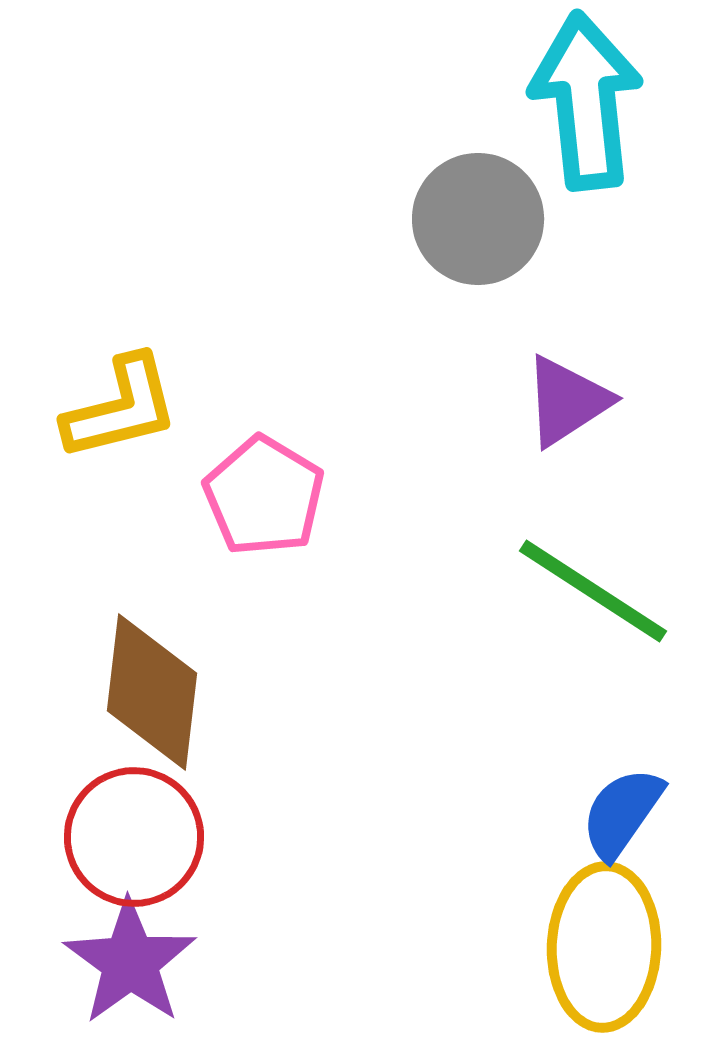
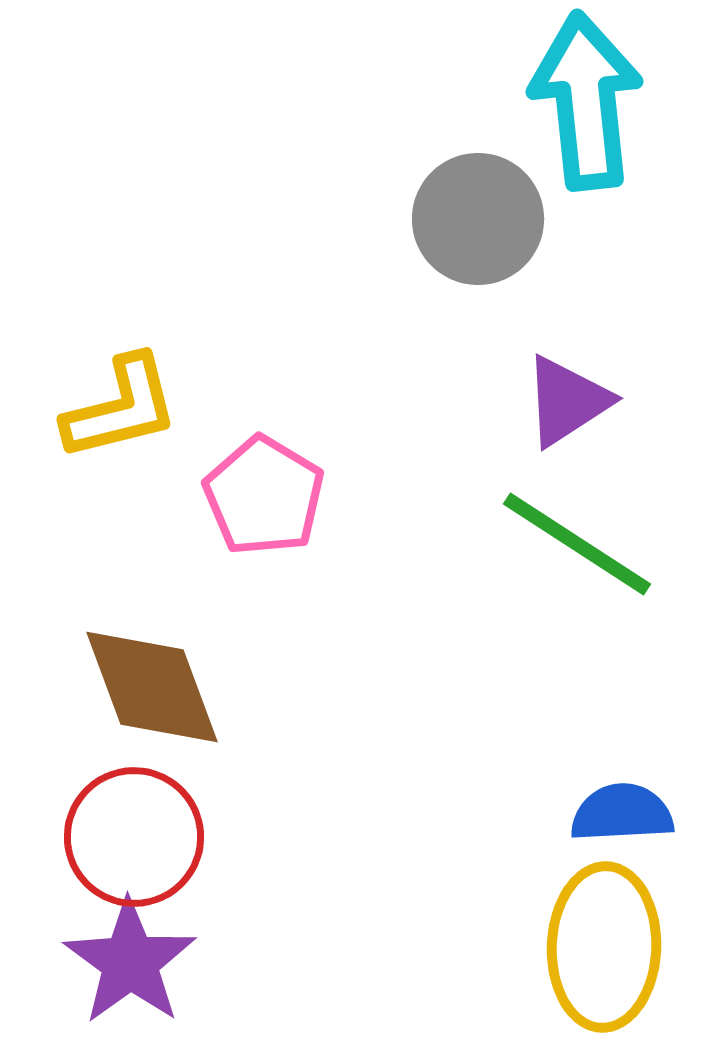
green line: moved 16 px left, 47 px up
brown diamond: moved 5 px up; rotated 27 degrees counterclockwise
blue semicircle: rotated 52 degrees clockwise
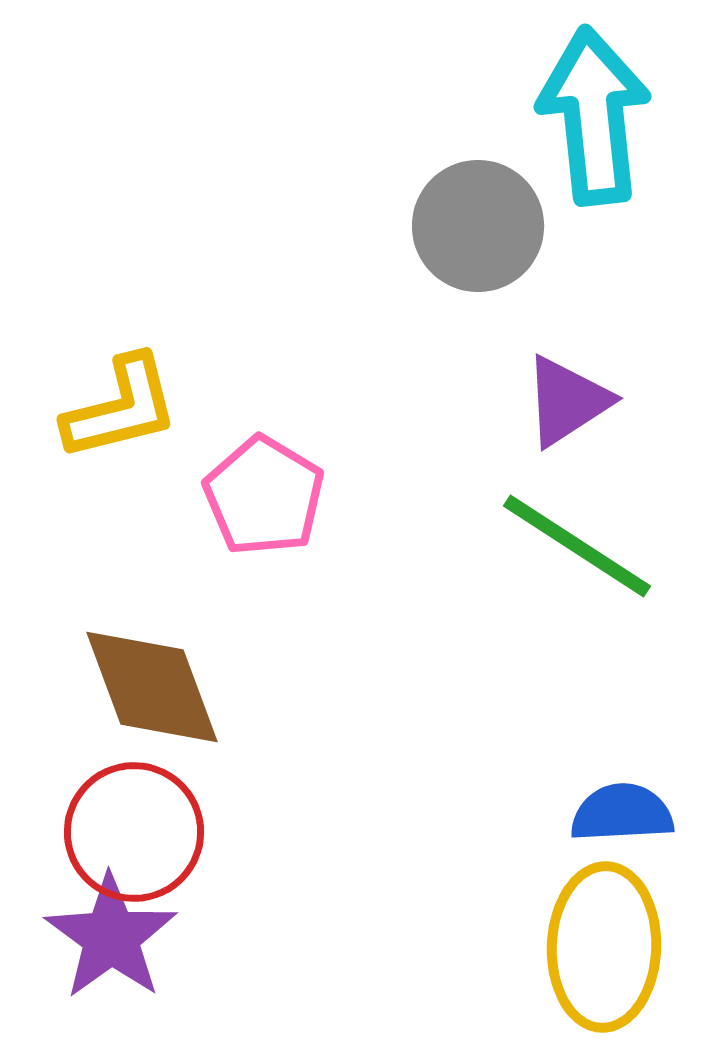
cyan arrow: moved 8 px right, 15 px down
gray circle: moved 7 px down
green line: moved 2 px down
red circle: moved 5 px up
purple star: moved 19 px left, 25 px up
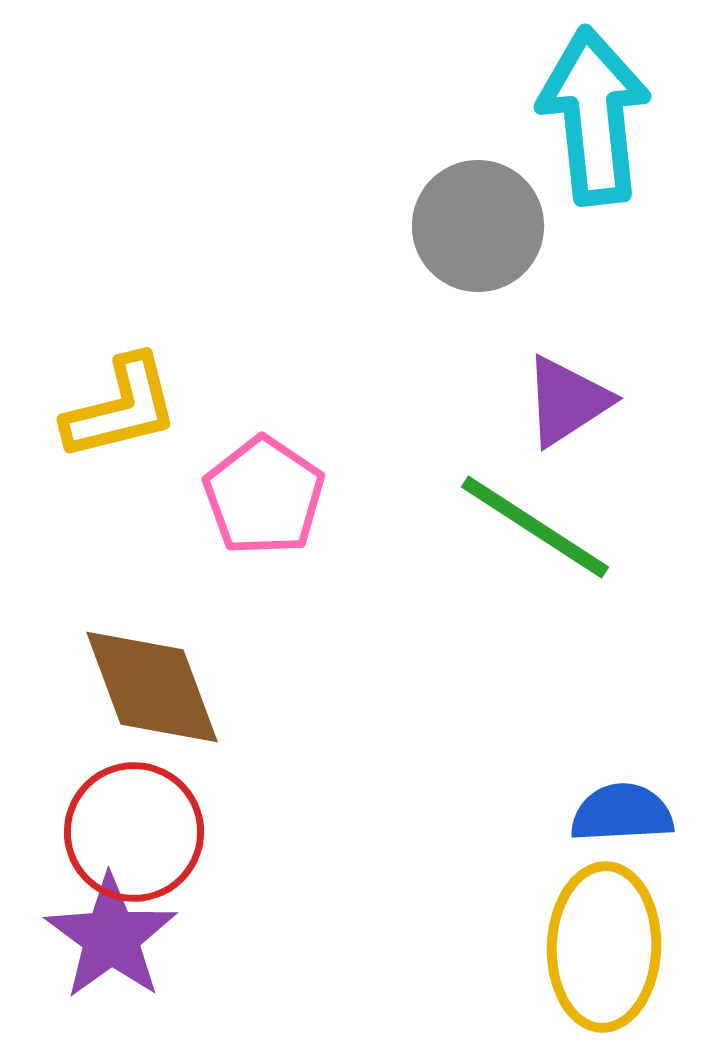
pink pentagon: rotated 3 degrees clockwise
green line: moved 42 px left, 19 px up
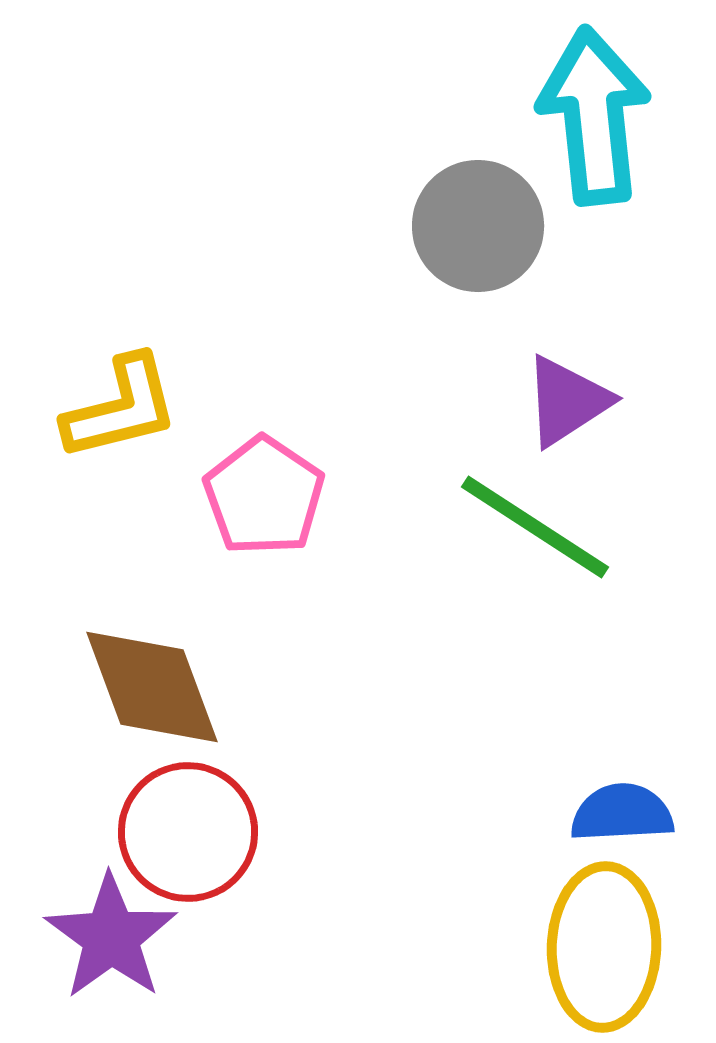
red circle: moved 54 px right
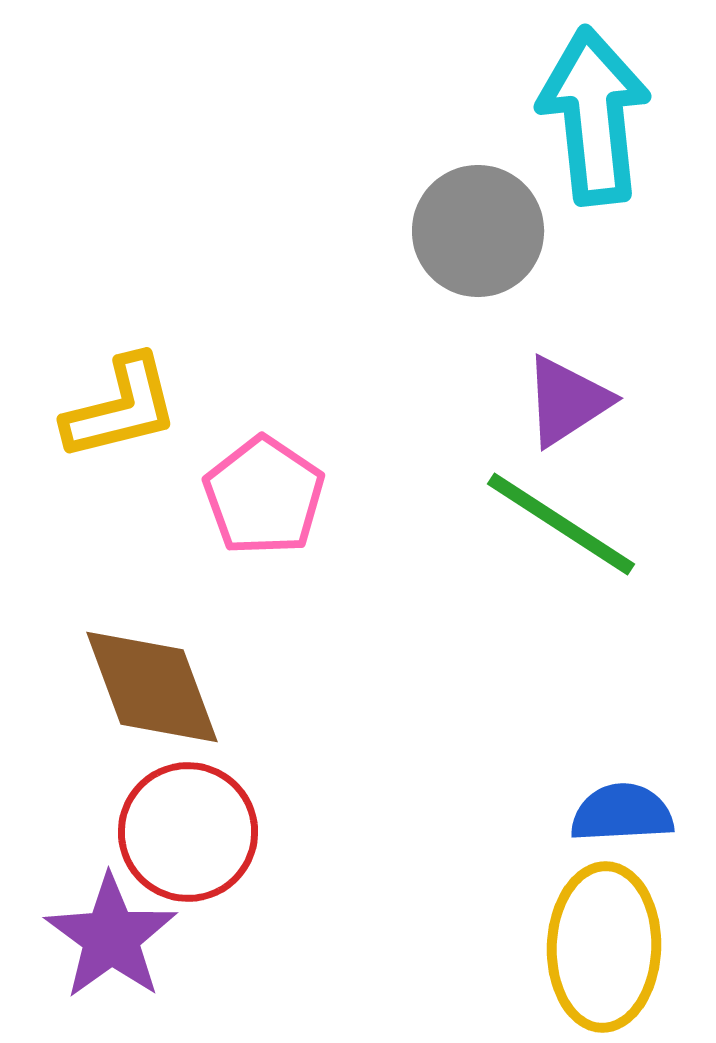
gray circle: moved 5 px down
green line: moved 26 px right, 3 px up
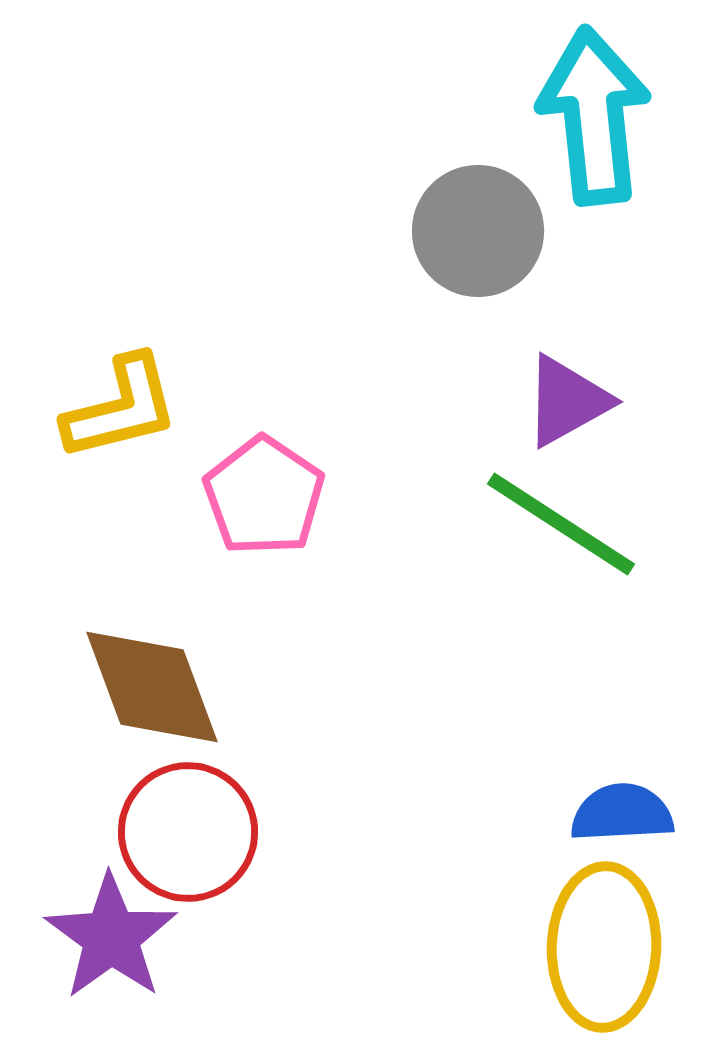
purple triangle: rotated 4 degrees clockwise
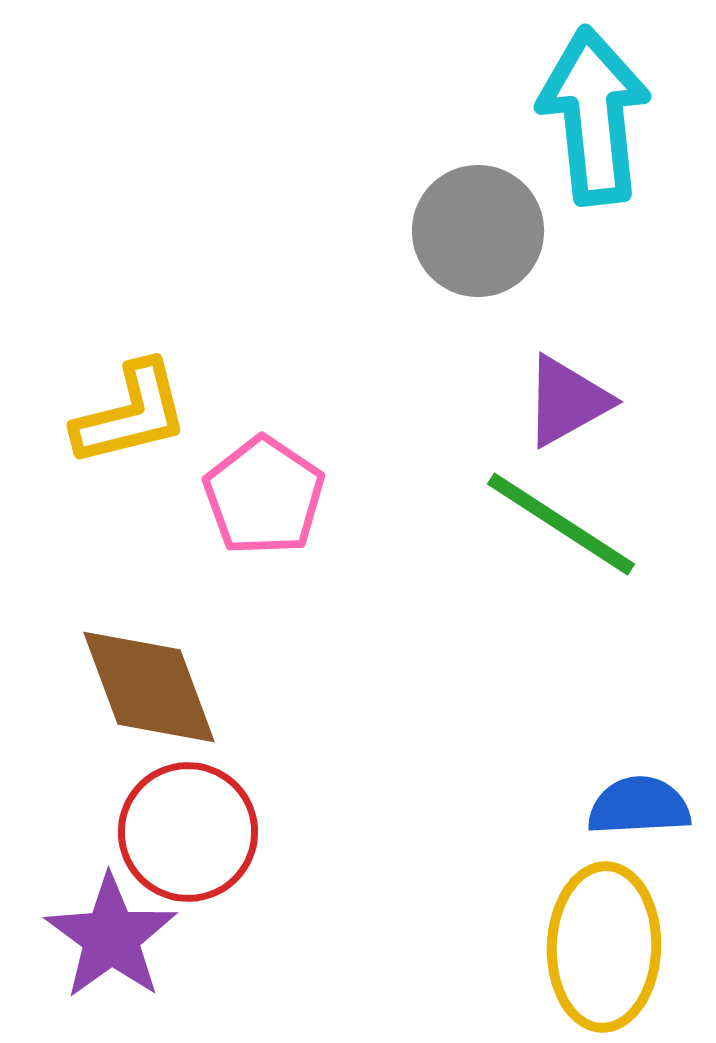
yellow L-shape: moved 10 px right, 6 px down
brown diamond: moved 3 px left
blue semicircle: moved 17 px right, 7 px up
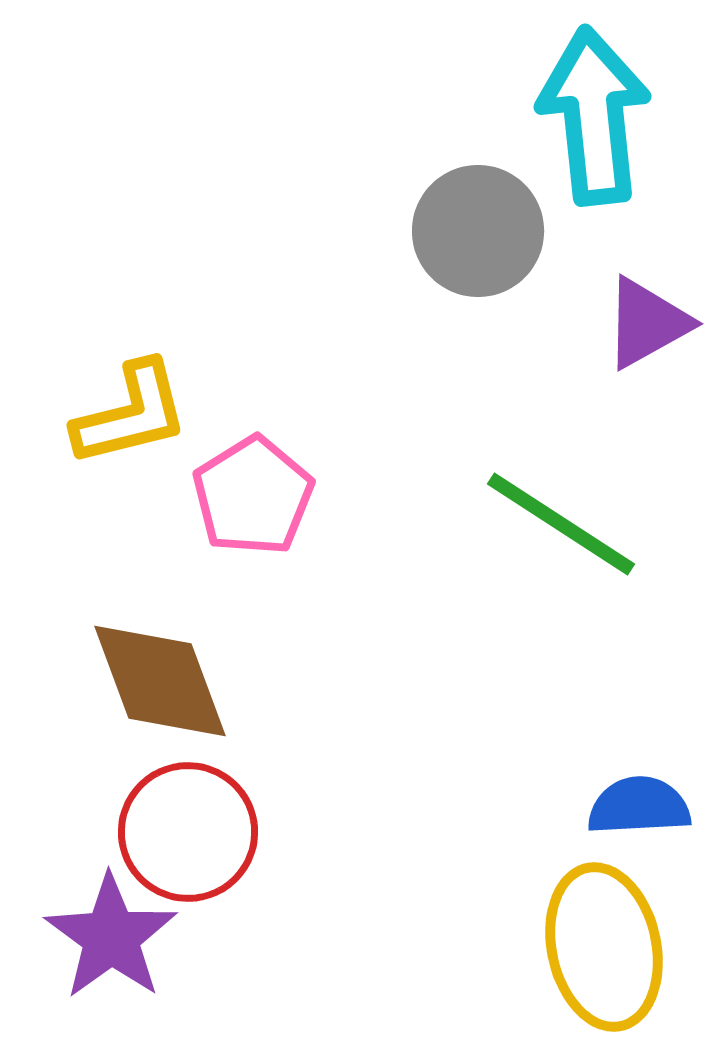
purple triangle: moved 80 px right, 78 px up
pink pentagon: moved 11 px left; rotated 6 degrees clockwise
brown diamond: moved 11 px right, 6 px up
yellow ellipse: rotated 14 degrees counterclockwise
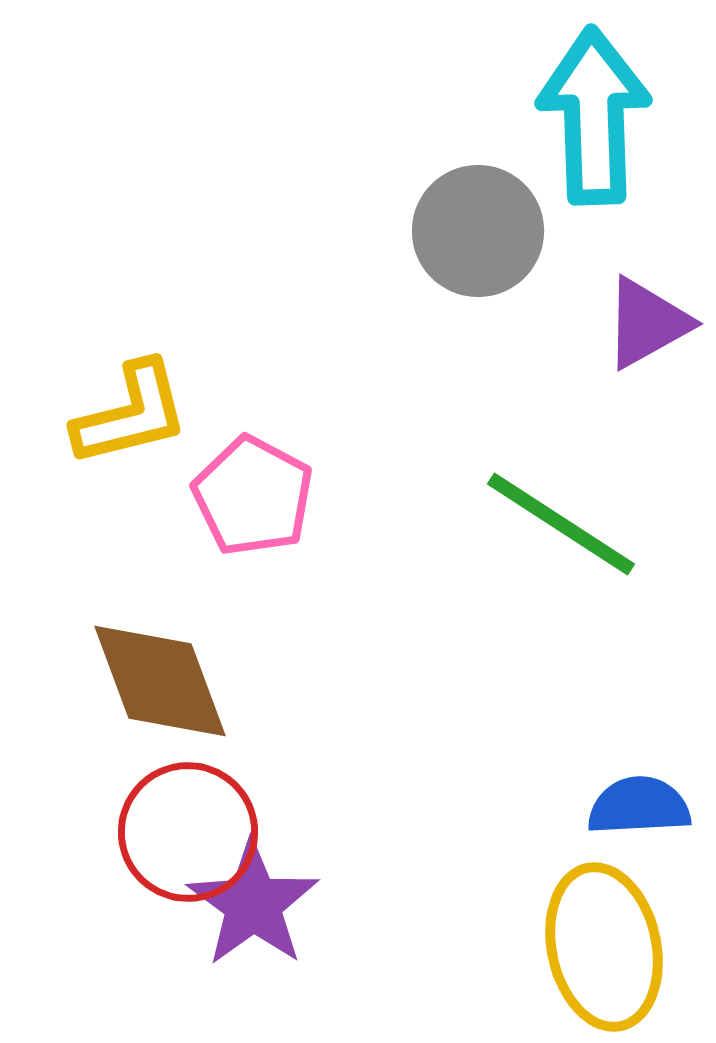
cyan arrow: rotated 4 degrees clockwise
pink pentagon: rotated 12 degrees counterclockwise
purple star: moved 142 px right, 33 px up
